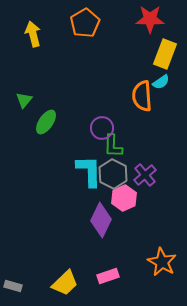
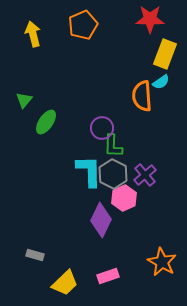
orange pentagon: moved 2 px left, 2 px down; rotated 8 degrees clockwise
gray rectangle: moved 22 px right, 31 px up
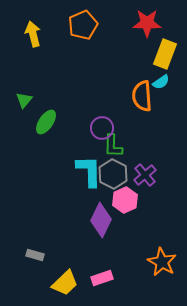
red star: moved 3 px left, 4 px down
pink hexagon: moved 1 px right, 2 px down
pink rectangle: moved 6 px left, 2 px down
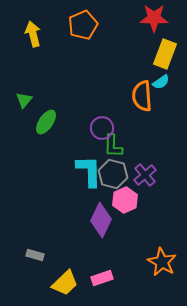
red star: moved 7 px right, 5 px up
gray hexagon: rotated 12 degrees counterclockwise
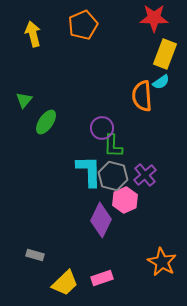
gray hexagon: moved 2 px down
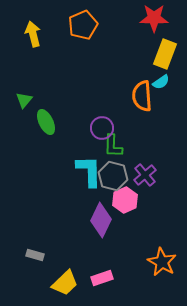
green ellipse: rotated 60 degrees counterclockwise
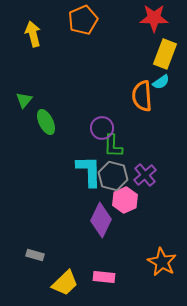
orange pentagon: moved 5 px up
pink rectangle: moved 2 px right, 1 px up; rotated 25 degrees clockwise
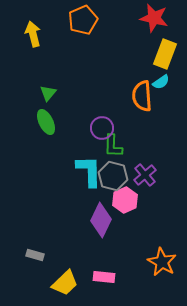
red star: rotated 12 degrees clockwise
green triangle: moved 24 px right, 7 px up
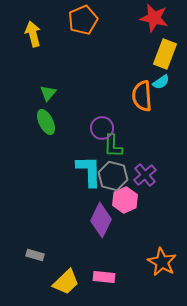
yellow trapezoid: moved 1 px right, 1 px up
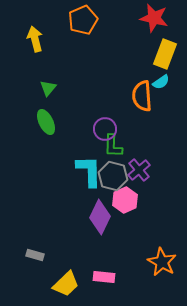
yellow arrow: moved 2 px right, 5 px down
green triangle: moved 5 px up
purple circle: moved 3 px right, 1 px down
purple cross: moved 6 px left, 5 px up
purple diamond: moved 1 px left, 3 px up
yellow trapezoid: moved 2 px down
